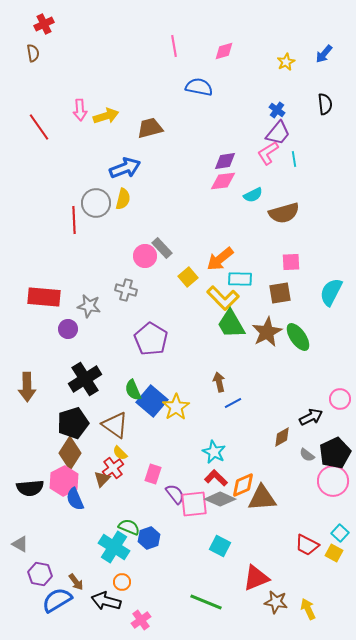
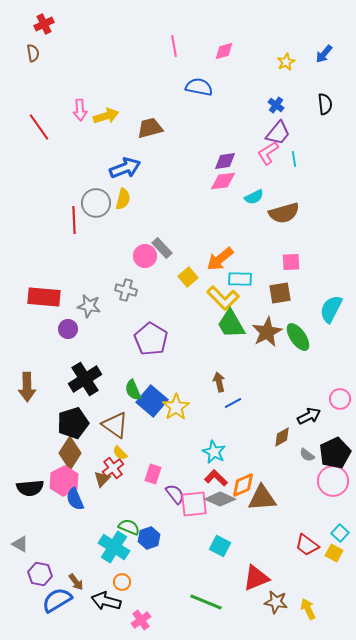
blue cross at (277, 110): moved 1 px left, 5 px up
cyan semicircle at (253, 195): moved 1 px right, 2 px down
cyan semicircle at (331, 292): moved 17 px down
black arrow at (311, 417): moved 2 px left, 1 px up
red trapezoid at (307, 545): rotated 10 degrees clockwise
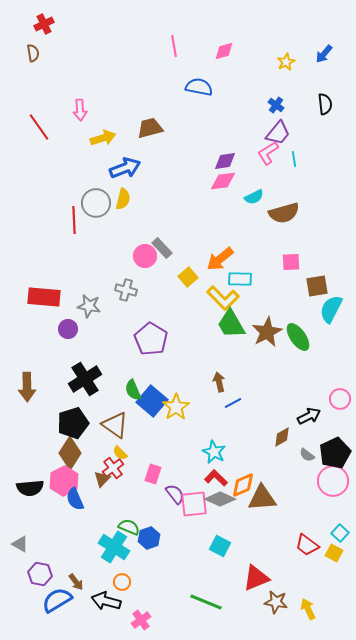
yellow arrow at (106, 116): moved 3 px left, 22 px down
brown square at (280, 293): moved 37 px right, 7 px up
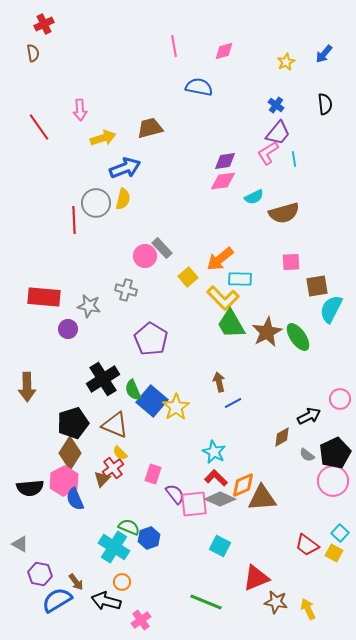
black cross at (85, 379): moved 18 px right
brown triangle at (115, 425): rotated 12 degrees counterclockwise
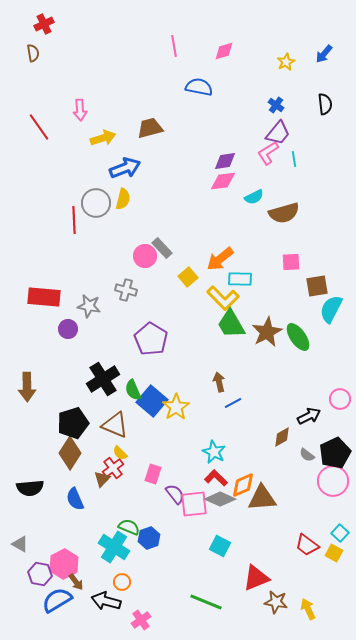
pink hexagon at (64, 481): moved 83 px down
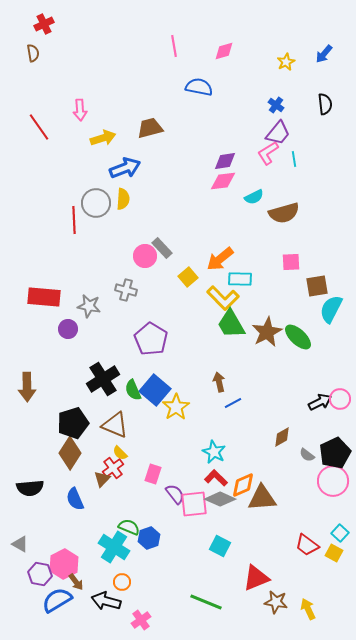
yellow semicircle at (123, 199): rotated 10 degrees counterclockwise
green ellipse at (298, 337): rotated 12 degrees counterclockwise
blue square at (152, 401): moved 3 px right, 11 px up
black arrow at (309, 416): moved 11 px right, 14 px up
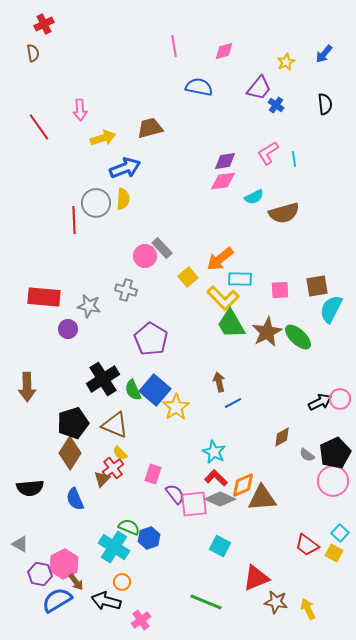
purple trapezoid at (278, 133): moved 19 px left, 45 px up
pink square at (291, 262): moved 11 px left, 28 px down
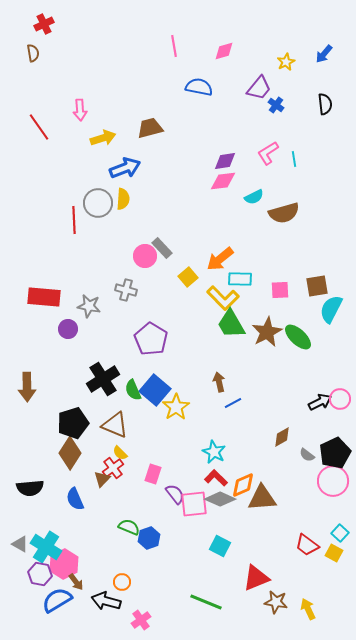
gray circle at (96, 203): moved 2 px right
cyan cross at (114, 547): moved 68 px left
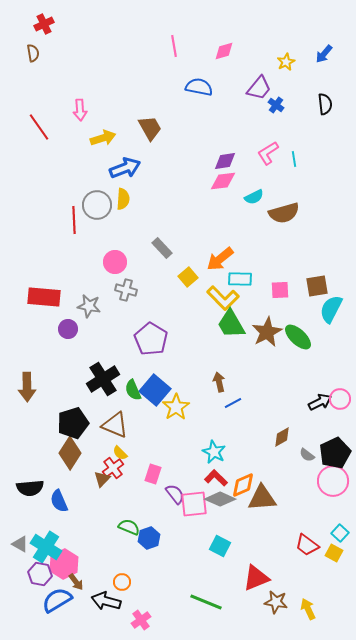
brown trapezoid at (150, 128): rotated 76 degrees clockwise
gray circle at (98, 203): moved 1 px left, 2 px down
pink circle at (145, 256): moved 30 px left, 6 px down
blue semicircle at (75, 499): moved 16 px left, 2 px down
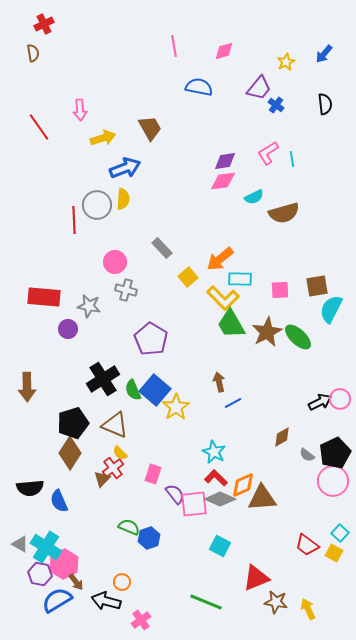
cyan line at (294, 159): moved 2 px left
